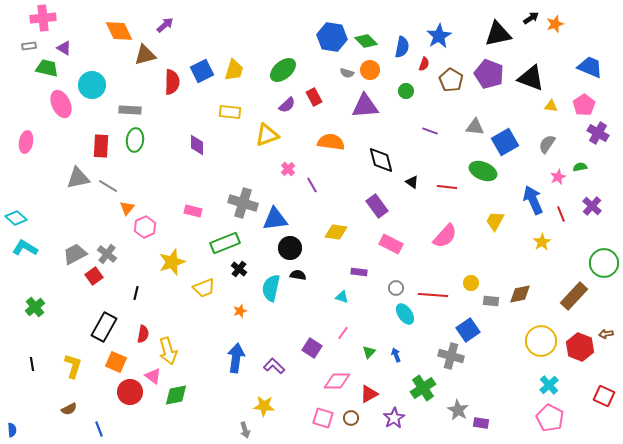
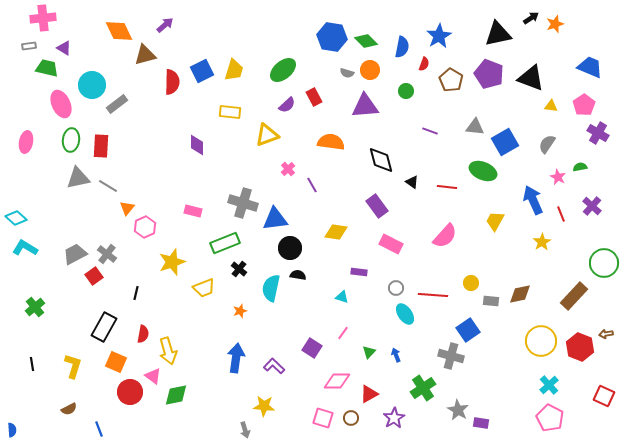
gray rectangle at (130, 110): moved 13 px left, 6 px up; rotated 40 degrees counterclockwise
green ellipse at (135, 140): moved 64 px left
pink star at (558, 177): rotated 21 degrees counterclockwise
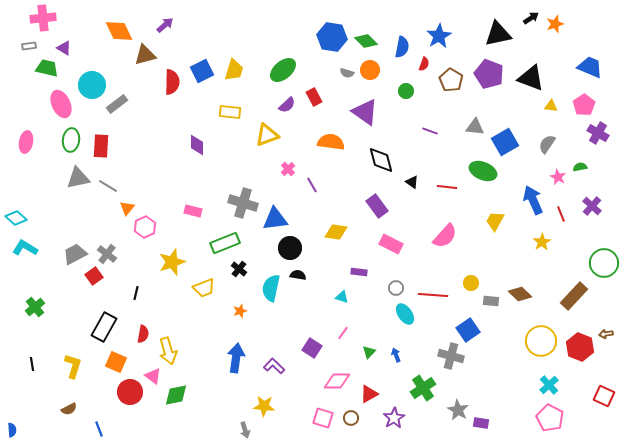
purple triangle at (365, 106): moved 6 px down; rotated 40 degrees clockwise
brown diamond at (520, 294): rotated 55 degrees clockwise
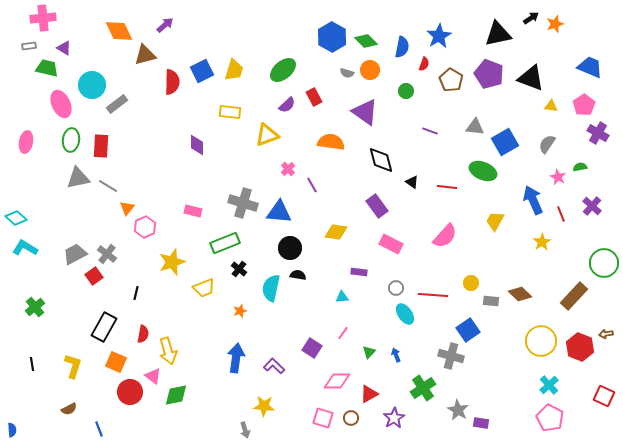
blue hexagon at (332, 37): rotated 20 degrees clockwise
blue triangle at (275, 219): moved 4 px right, 7 px up; rotated 12 degrees clockwise
cyan triangle at (342, 297): rotated 24 degrees counterclockwise
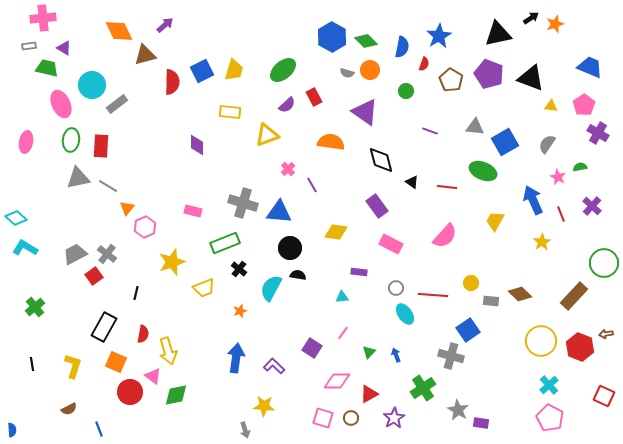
cyan semicircle at (271, 288): rotated 16 degrees clockwise
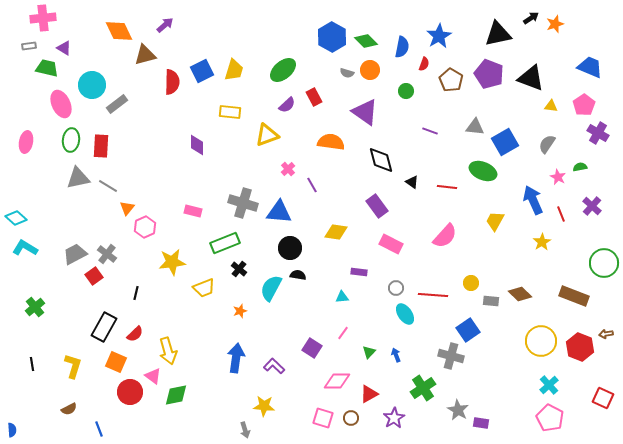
yellow star at (172, 262): rotated 12 degrees clockwise
brown rectangle at (574, 296): rotated 68 degrees clockwise
red semicircle at (143, 334): moved 8 px left; rotated 36 degrees clockwise
red square at (604, 396): moved 1 px left, 2 px down
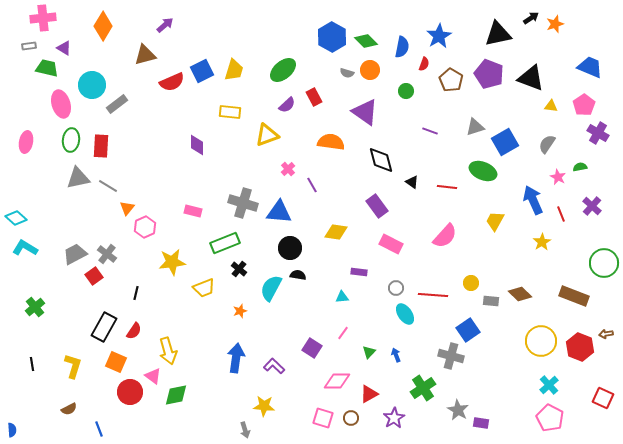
orange diamond at (119, 31): moved 16 px left, 5 px up; rotated 56 degrees clockwise
red semicircle at (172, 82): rotated 65 degrees clockwise
pink ellipse at (61, 104): rotated 8 degrees clockwise
gray triangle at (475, 127): rotated 24 degrees counterclockwise
red semicircle at (135, 334): moved 1 px left, 3 px up; rotated 12 degrees counterclockwise
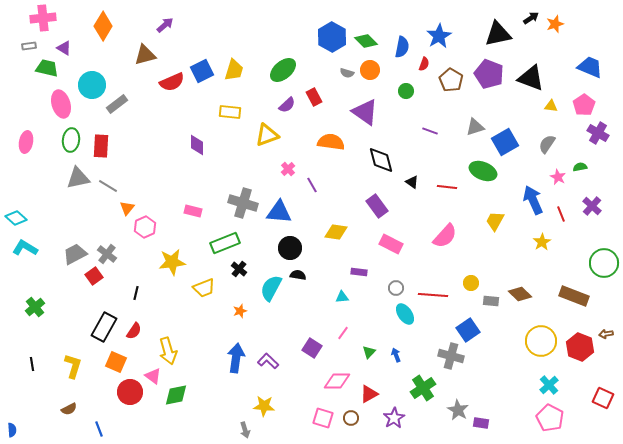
purple L-shape at (274, 366): moved 6 px left, 5 px up
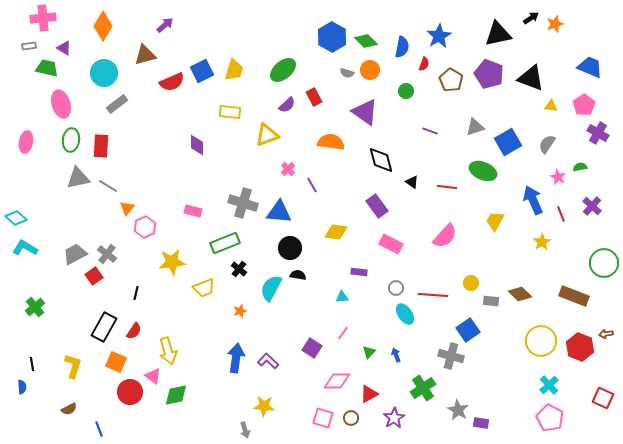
cyan circle at (92, 85): moved 12 px right, 12 px up
blue square at (505, 142): moved 3 px right
blue semicircle at (12, 430): moved 10 px right, 43 px up
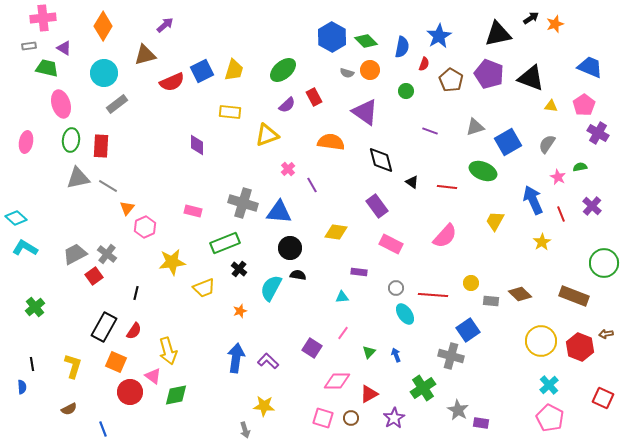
blue line at (99, 429): moved 4 px right
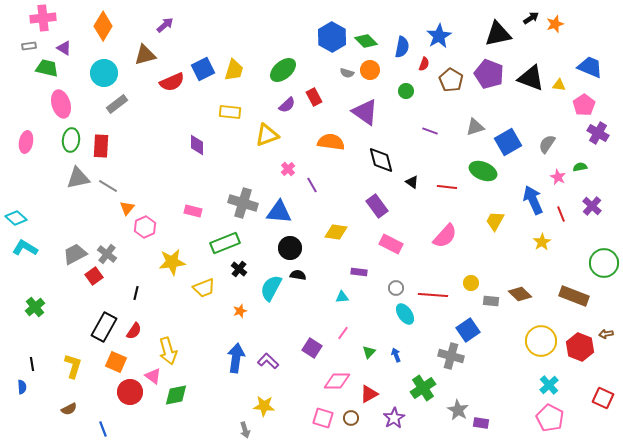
blue square at (202, 71): moved 1 px right, 2 px up
yellow triangle at (551, 106): moved 8 px right, 21 px up
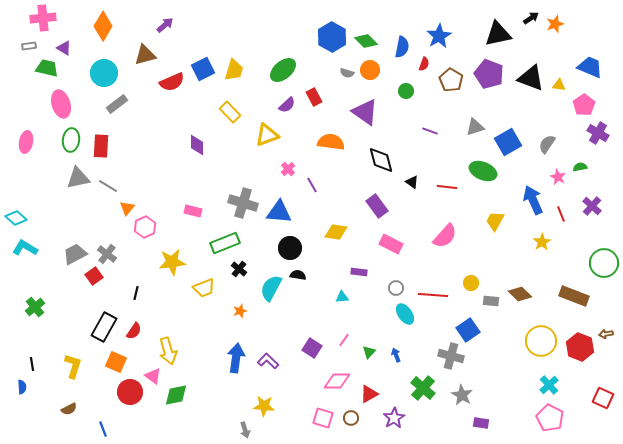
yellow rectangle at (230, 112): rotated 40 degrees clockwise
pink line at (343, 333): moved 1 px right, 7 px down
green cross at (423, 388): rotated 15 degrees counterclockwise
gray star at (458, 410): moved 4 px right, 15 px up
